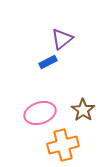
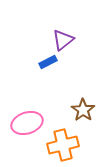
purple triangle: moved 1 px right, 1 px down
pink ellipse: moved 13 px left, 10 px down
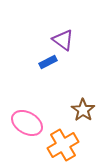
purple triangle: rotated 45 degrees counterclockwise
pink ellipse: rotated 48 degrees clockwise
orange cross: rotated 16 degrees counterclockwise
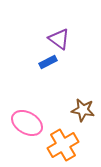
purple triangle: moved 4 px left, 1 px up
brown star: rotated 25 degrees counterclockwise
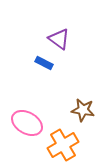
blue rectangle: moved 4 px left, 1 px down; rotated 54 degrees clockwise
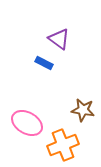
orange cross: rotated 8 degrees clockwise
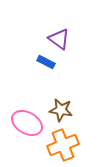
blue rectangle: moved 2 px right, 1 px up
brown star: moved 22 px left
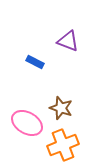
purple triangle: moved 9 px right, 2 px down; rotated 15 degrees counterclockwise
blue rectangle: moved 11 px left
brown star: moved 2 px up; rotated 10 degrees clockwise
